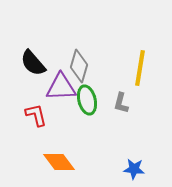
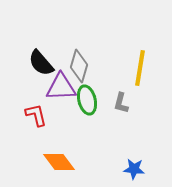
black semicircle: moved 8 px right
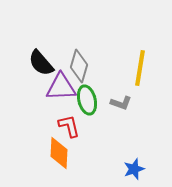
gray L-shape: rotated 85 degrees counterclockwise
red L-shape: moved 33 px right, 11 px down
orange diamond: moved 9 px up; rotated 40 degrees clockwise
blue star: rotated 25 degrees counterclockwise
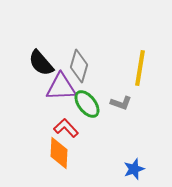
green ellipse: moved 4 px down; rotated 24 degrees counterclockwise
red L-shape: moved 3 px left, 2 px down; rotated 30 degrees counterclockwise
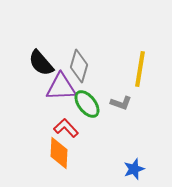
yellow line: moved 1 px down
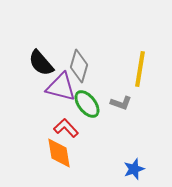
purple triangle: rotated 16 degrees clockwise
orange diamond: rotated 12 degrees counterclockwise
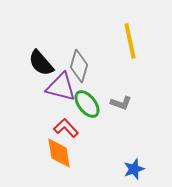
yellow line: moved 10 px left, 28 px up; rotated 21 degrees counterclockwise
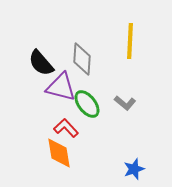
yellow line: rotated 15 degrees clockwise
gray diamond: moved 3 px right, 7 px up; rotated 12 degrees counterclockwise
gray L-shape: moved 4 px right; rotated 20 degrees clockwise
